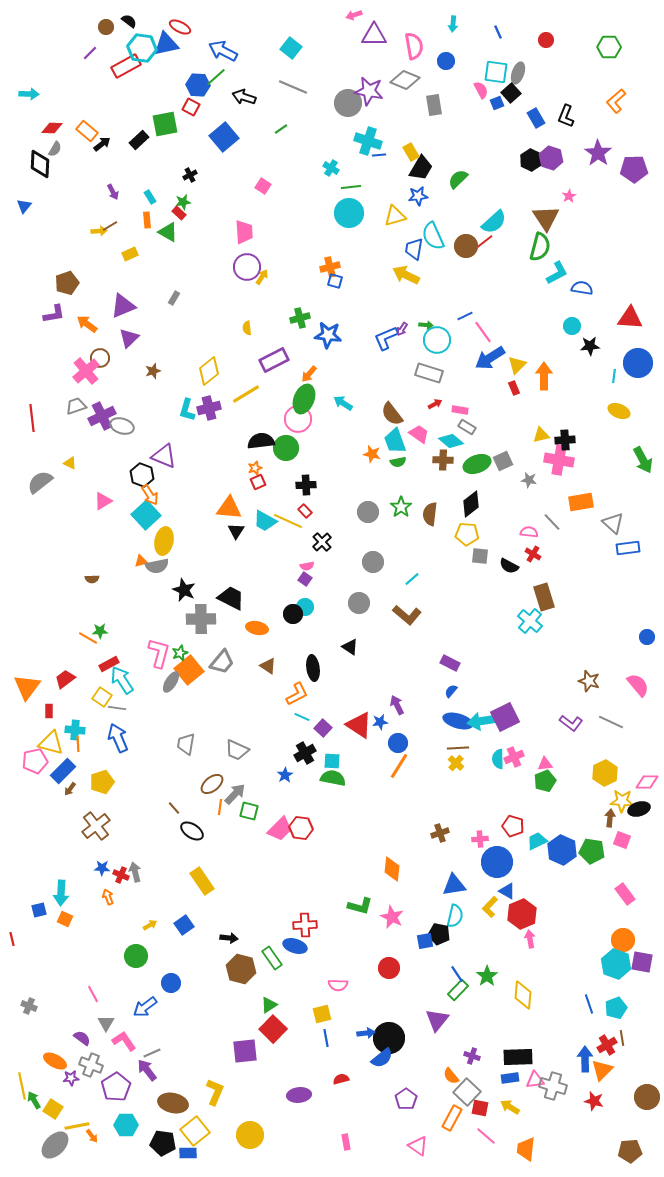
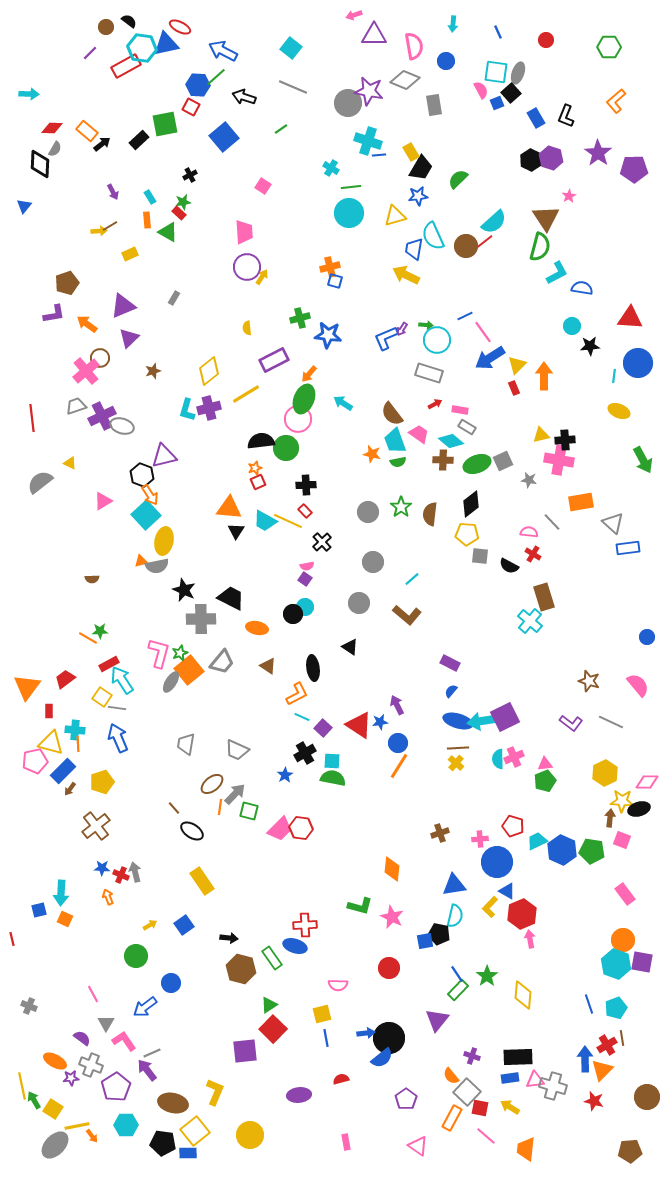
purple triangle at (164, 456): rotated 36 degrees counterclockwise
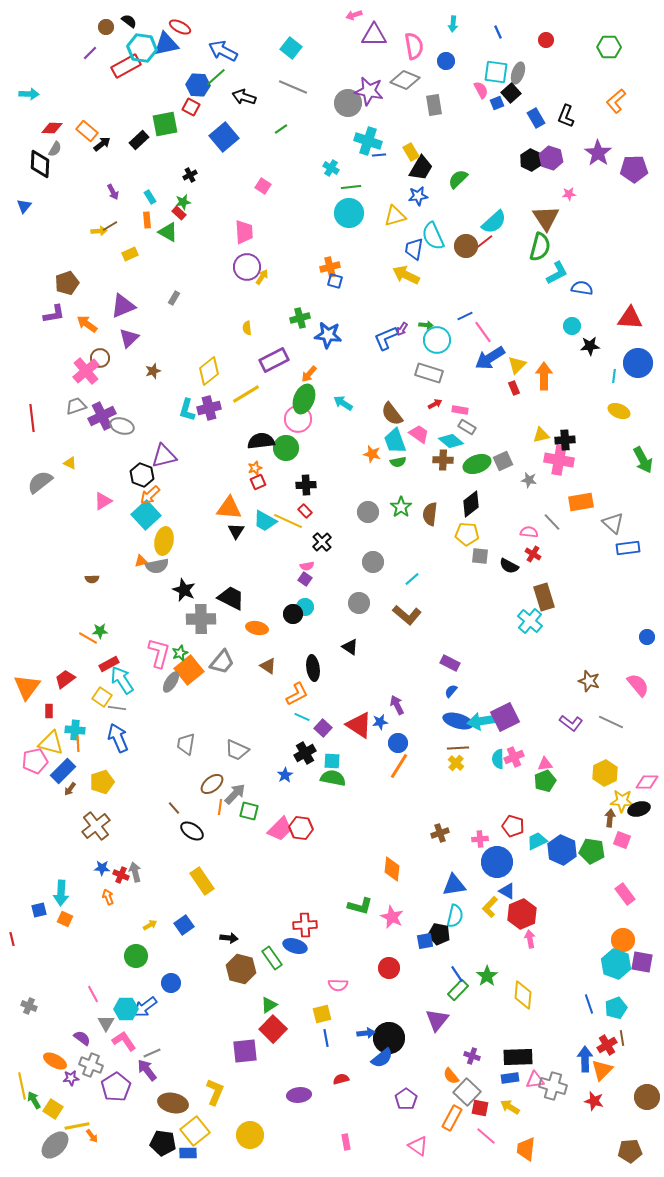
pink star at (569, 196): moved 2 px up; rotated 24 degrees clockwise
orange arrow at (150, 495): rotated 80 degrees clockwise
cyan hexagon at (126, 1125): moved 116 px up
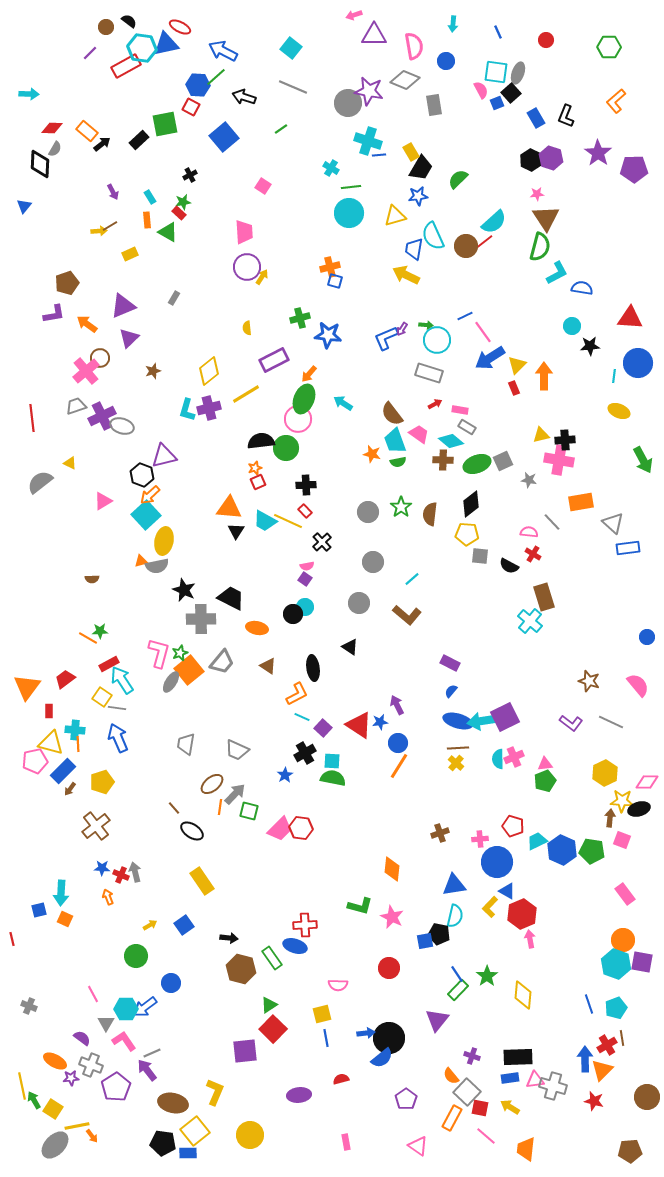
pink star at (569, 194): moved 32 px left
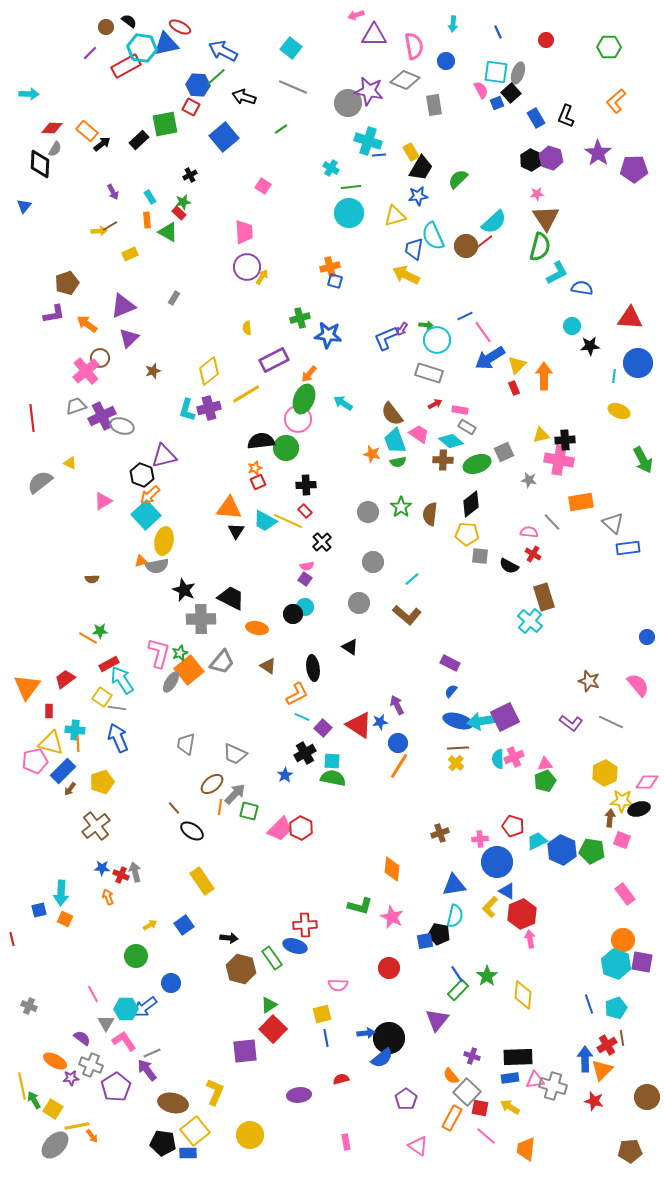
pink arrow at (354, 15): moved 2 px right
gray square at (503, 461): moved 1 px right, 9 px up
gray trapezoid at (237, 750): moved 2 px left, 4 px down
red hexagon at (301, 828): rotated 20 degrees clockwise
